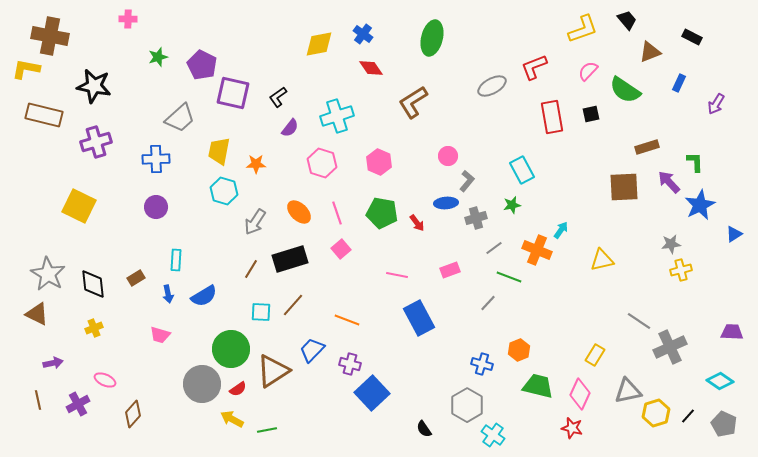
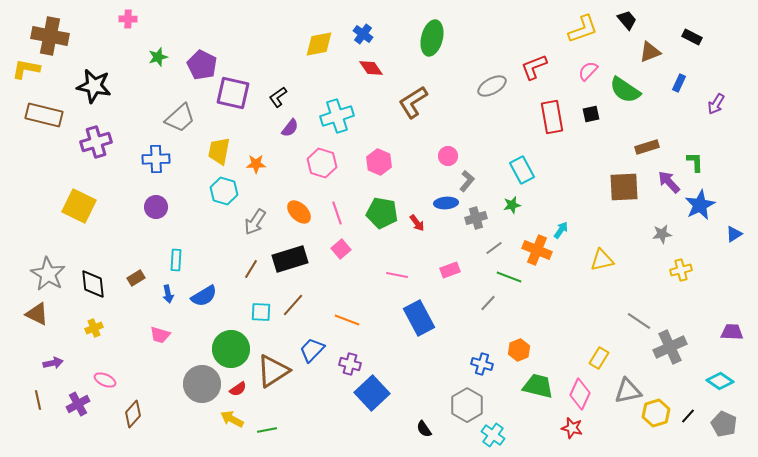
gray star at (671, 244): moved 9 px left, 10 px up
yellow rectangle at (595, 355): moved 4 px right, 3 px down
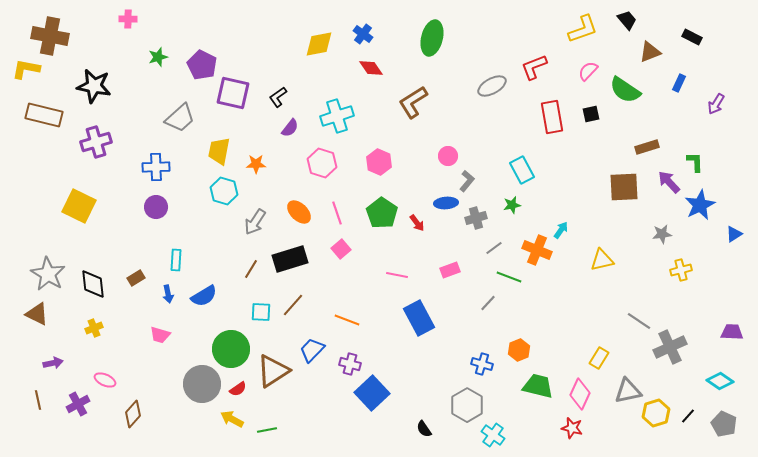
blue cross at (156, 159): moved 8 px down
green pentagon at (382, 213): rotated 24 degrees clockwise
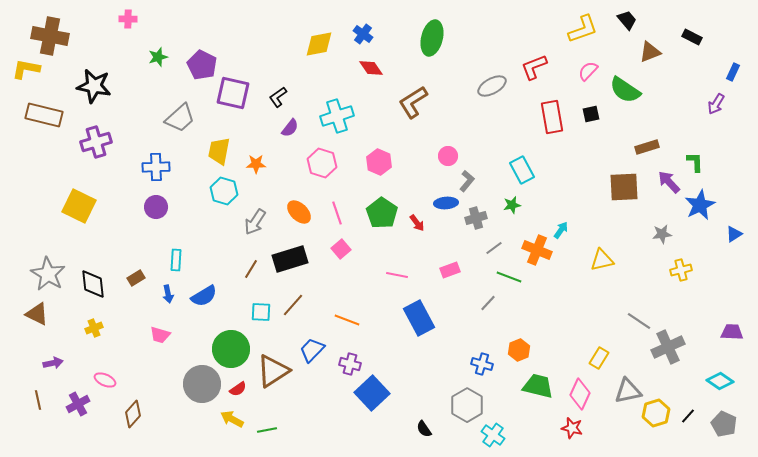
blue rectangle at (679, 83): moved 54 px right, 11 px up
gray cross at (670, 347): moved 2 px left
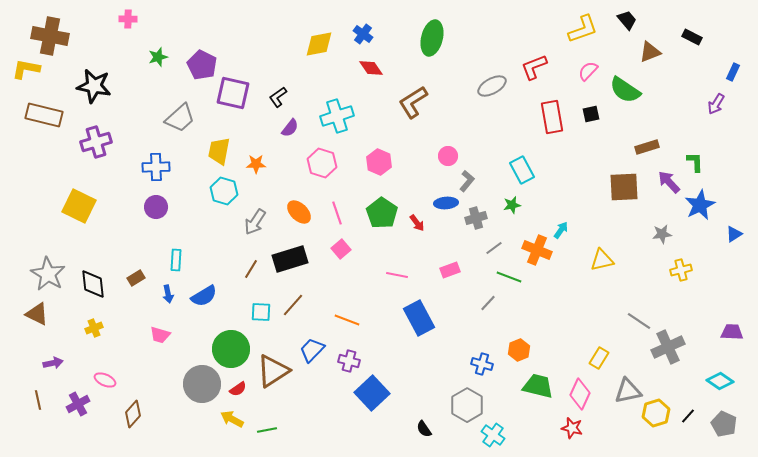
purple cross at (350, 364): moved 1 px left, 3 px up
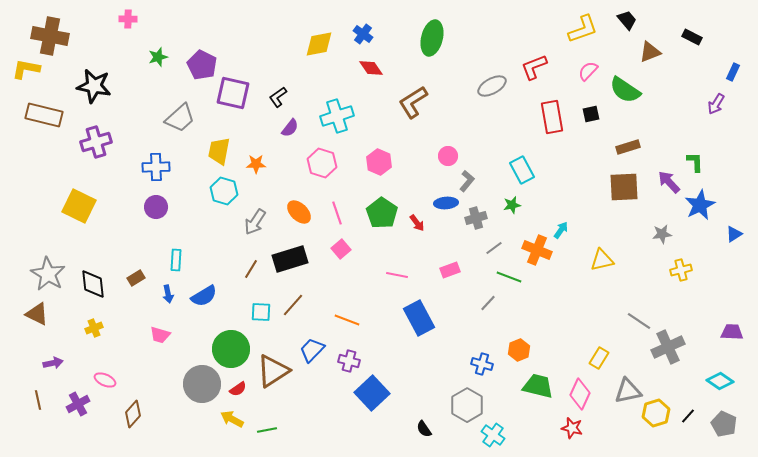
brown rectangle at (647, 147): moved 19 px left
